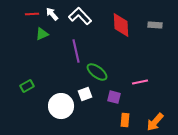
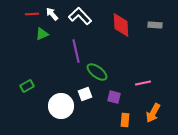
pink line: moved 3 px right, 1 px down
orange arrow: moved 2 px left, 9 px up; rotated 12 degrees counterclockwise
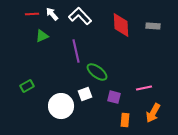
gray rectangle: moved 2 px left, 1 px down
green triangle: moved 2 px down
pink line: moved 1 px right, 5 px down
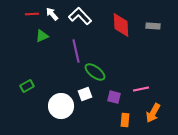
green ellipse: moved 2 px left
pink line: moved 3 px left, 1 px down
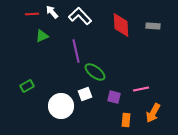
white arrow: moved 2 px up
orange rectangle: moved 1 px right
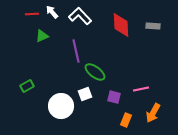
orange rectangle: rotated 16 degrees clockwise
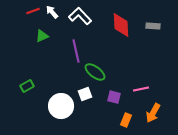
red line: moved 1 px right, 3 px up; rotated 16 degrees counterclockwise
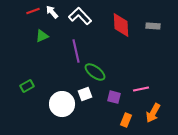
white circle: moved 1 px right, 2 px up
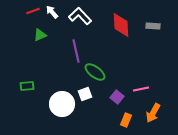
green triangle: moved 2 px left, 1 px up
green rectangle: rotated 24 degrees clockwise
purple square: moved 3 px right; rotated 24 degrees clockwise
